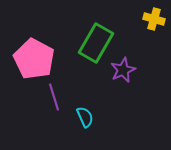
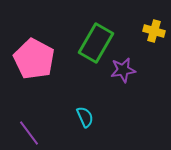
yellow cross: moved 12 px down
purple star: rotated 15 degrees clockwise
purple line: moved 25 px left, 36 px down; rotated 20 degrees counterclockwise
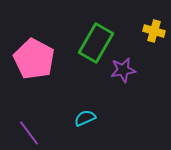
cyan semicircle: moved 1 px down; rotated 90 degrees counterclockwise
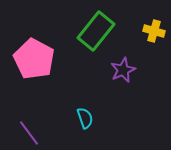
green rectangle: moved 12 px up; rotated 9 degrees clockwise
purple star: rotated 15 degrees counterclockwise
cyan semicircle: rotated 95 degrees clockwise
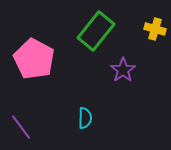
yellow cross: moved 1 px right, 2 px up
purple star: rotated 10 degrees counterclockwise
cyan semicircle: rotated 20 degrees clockwise
purple line: moved 8 px left, 6 px up
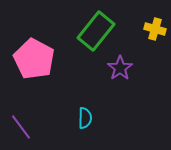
purple star: moved 3 px left, 2 px up
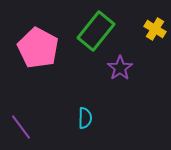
yellow cross: rotated 15 degrees clockwise
pink pentagon: moved 4 px right, 11 px up
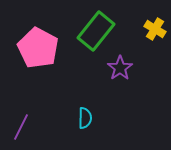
purple line: rotated 64 degrees clockwise
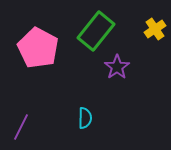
yellow cross: rotated 25 degrees clockwise
purple star: moved 3 px left, 1 px up
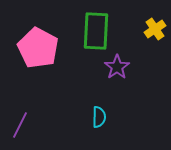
green rectangle: rotated 36 degrees counterclockwise
cyan semicircle: moved 14 px right, 1 px up
purple line: moved 1 px left, 2 px up
